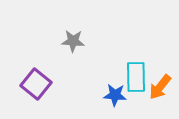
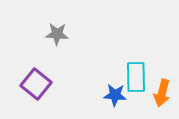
gray star: moved 16 px left, 7 px up
orange arrow: moved 2 px right, 6 px down; rotated 24 degrees counterclockwise
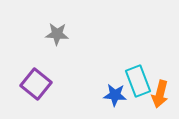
cyan rectangle: moved 2 px right, 4 px down; rotated 20 degrees counterclockwise
orange arrow: moved 2 px left, 1 px down
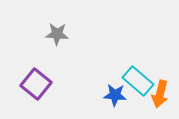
cyan rectangle: rotated 28 degrees counterclockwise
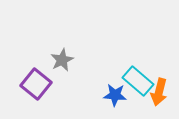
gray star: moved 5 px right, 26 px down; rotated 30 degrees counterclockwise
orange arrow: moved 1 px left, 2 px up
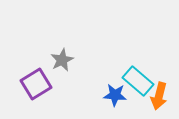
purple square: rotated 20 degrees clockwise
orange arrow: moved 4 px down
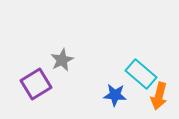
cyan rectangle: moved 3 px right, 7 px up
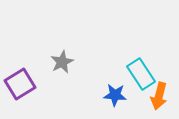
gray star: moved 2 px down
cyan rectangle: rotated 16 degrees clockwise
purple square: moved 16 px left
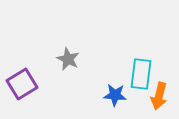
gray star: moved 6 px right, 3 px up; rotated 20 degrees counterclockwise
cyan rectangle: rotated 40 degrees clockwise
purple square: moved 2 px right
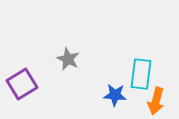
orange arrow: moved 3 px left, 5 px down
